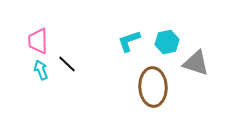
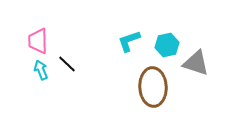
cyan hexagon: moved 3 px down
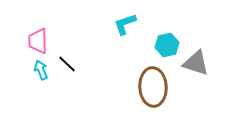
cyan L-shape: moved 4 px left, 17 px up
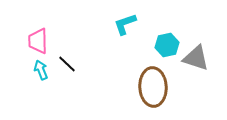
gray triangle: moved 5 px up
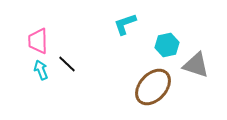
gray triangle: moved 7 px down
brown ellipse: rotated 45 degrees clockwise
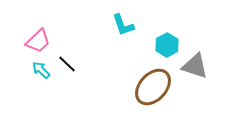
cyan L-shape: moved 2 px left, 1 px down; rotated 90 degrees counterclockwise
pink trapezoid: rotated 132 degrees counterclockwise
cyan hexagon: rotated 15 degrees counterclockwise
gray triangle: moved 1 px left, 1 px down
cyan arrow: rotated 24 degrees counterclockwise
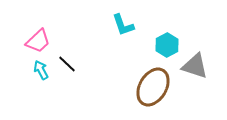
cyan arrow: rotated 18 degrees clockwise
brown ellipse: rotated 12 degrees counterclockwise
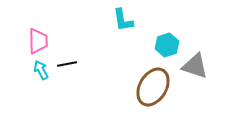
cyan L-shape: moved 5 px up; rotated 10 degrees clockwise
pink trapezoid: rotated 48 degrees counterclockwise
cyan hexagon: rotated 10 degrees clockwise
black line: rotated 54 degrees counterclockwise
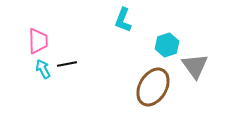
cyan L-shape: rotated 30 degrees clockwise
gray triangle: rotated 36 degrees clockwise
cyan arrow: moved 2 px right, 1 px up
